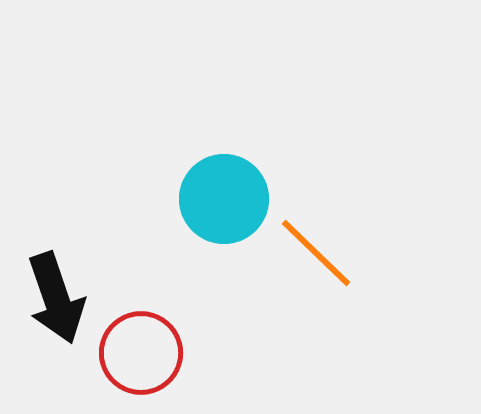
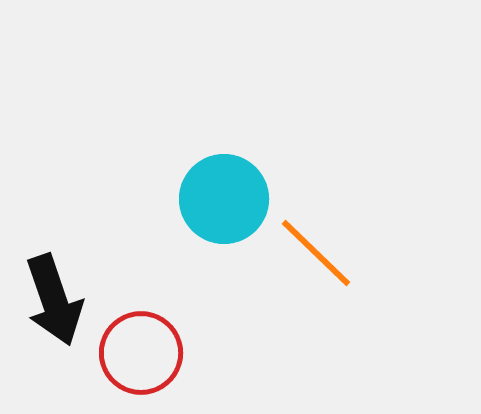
black arrow: moved 2 px left, 2 px down
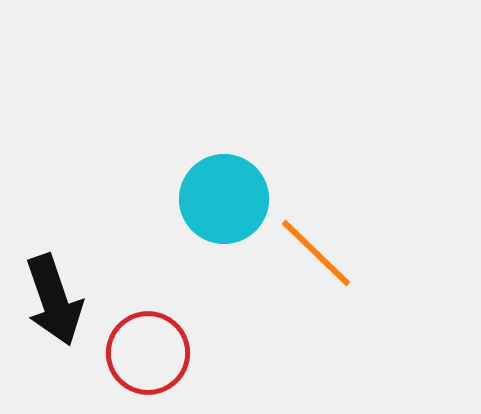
red circle: moved 7 px right
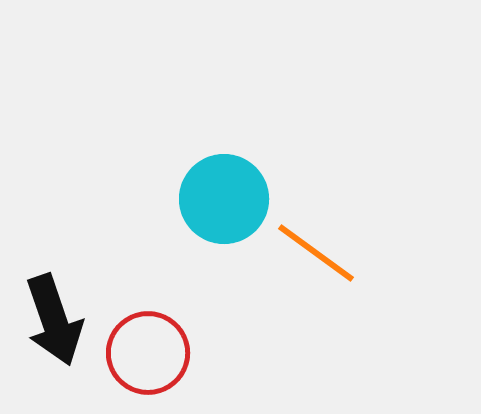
orange line: rotated 8 degrees counterclockwise
black arrow: moved 20 px down
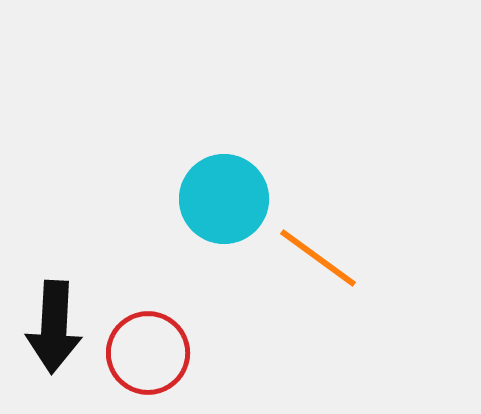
orange line: moved 2 px right, 5 px down
black arrow: moved 7 px down; rotated 22 degrees clockwise
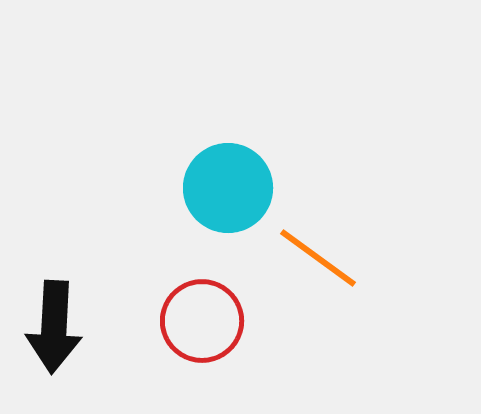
cyan circle: moved 4 px right, 11 px up
red circle: moved 54 px right, 32 px up
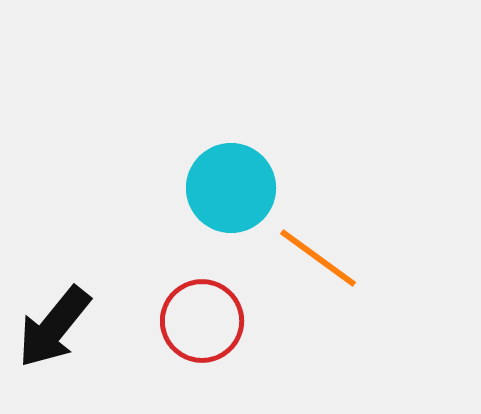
cyan circle: moved 3 px right
black arrow: rotated 36 degrees clockwise
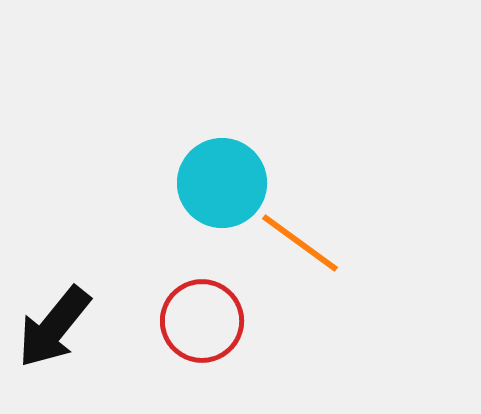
cyan circle: moved 9 px left, 5 px up
orange line: moved 18 px left, 15 px up
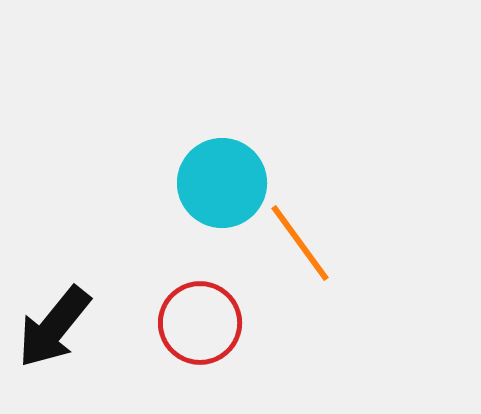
orange line: rotated 18 degrees clockwise
red circle: moved 2 px left, 2 px down
